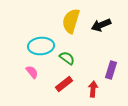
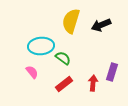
green semicircle: moved 4 px left
purple rectangle: moved 1 px right, 2 px down
red arrow: moved 6 px up
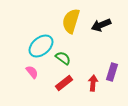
cyan ellipse: rotated 35 degrees counterclockwise
red rectangle: moved 1 px up
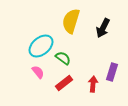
black arrow: moved 2 px right, 3 px down; rotated 42 degrees counterclockwise
pink semicircle: moved 6 px right
red arrow: moved 1 px down
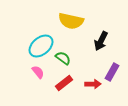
yellow semicircle: rotated 95 degrees counterclockwise
black arrow: moved 2 px left, 13 px down
purple rectangle: rotated 12 degrees clockwise
red arrow: rotated 84 degrees clockwise
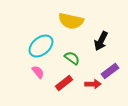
green semicircle: moved 9 px right
purple rectangle: moved 2 px left, 1 px up; rotated 24 degrees clockwise
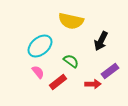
cyan ellipse: moved 1 px left
green semicircle: moved 1 px left, 3 px down
red rectangle: moved 6 px left, 1 px up
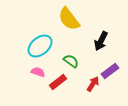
yellow semicircle: moved 2 px left, 2 px up; rotated 40 degrees clockwise
pink semicircle: rotated 32 degrees counterclockwise
red arrow: rotated 56 degrees counterclockwise
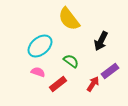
red rectangle: moved 2 px down
